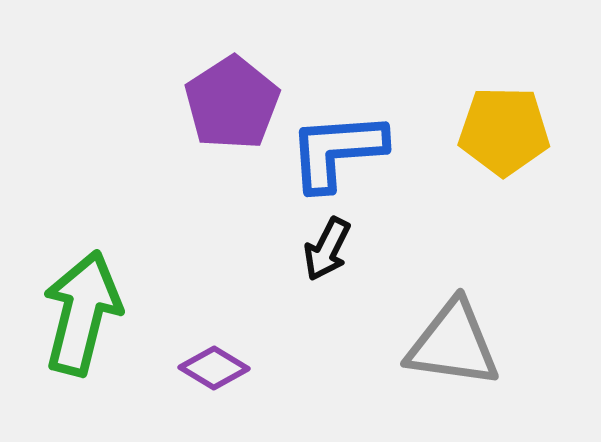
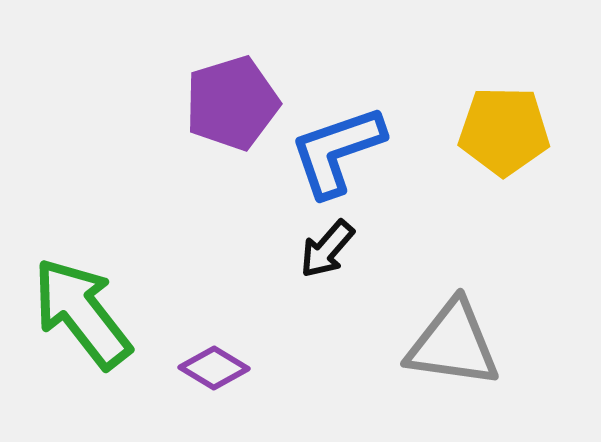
purple pentagon: rotated 16 degrees clockwise
blue L-shape: rotated 15 degrees counterclockwise
black arrow: rotated 14 degrees clockwise
green arrow: rotated 52 degrees counterclockwise
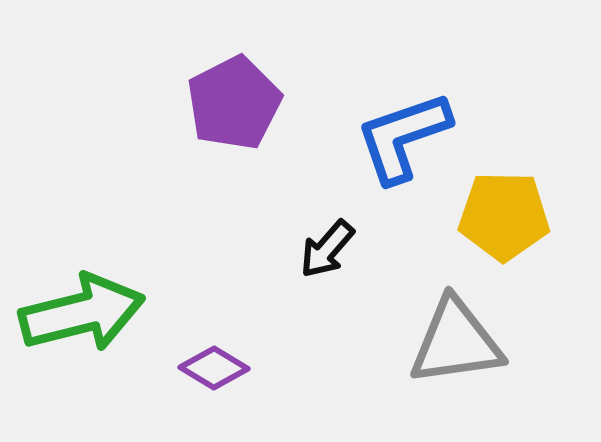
purple pentagon: moved 2 px right; rotated 10 degrees counterclockwise
yellow pentagon: moved 85 px down
blue L-shape: moved 66 px right, 14 px up
green arrow: rotated 114 degrees clockwise
gray triangle: moved 3 px right, 2 px up; rotated 16 degrees counterclockwise
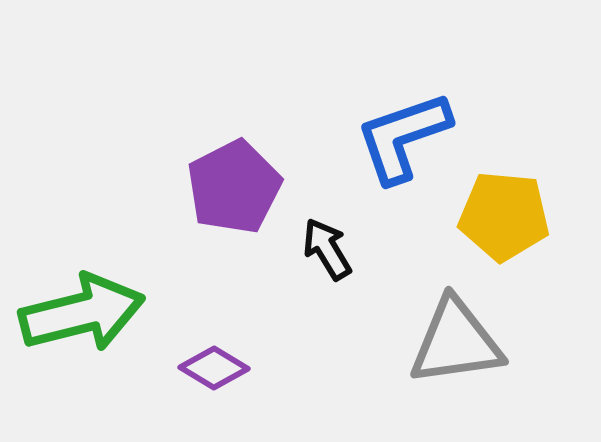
purple pentagon: moved 84 px down
yellow pentagon: rotated 4 degrees clockwise
black arrow: rotated 108 degrees clockwise
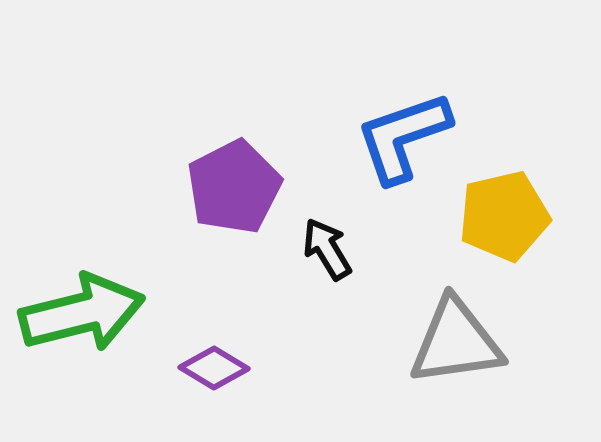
yellow pentagon: rotated 18 degrees counterclockwise
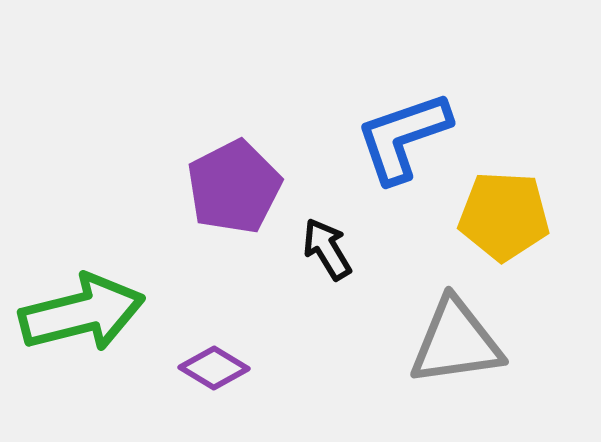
yellow pentagon: rotated 16 degrees clockwise
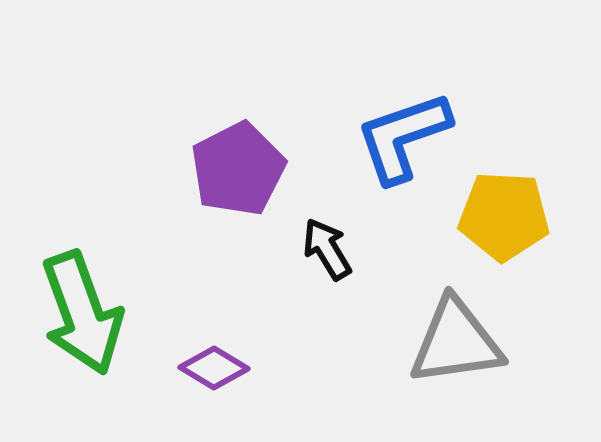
purple pentagon: moved 4 px right, 18 px up
green arrow: rotated 84 degrees clockwise
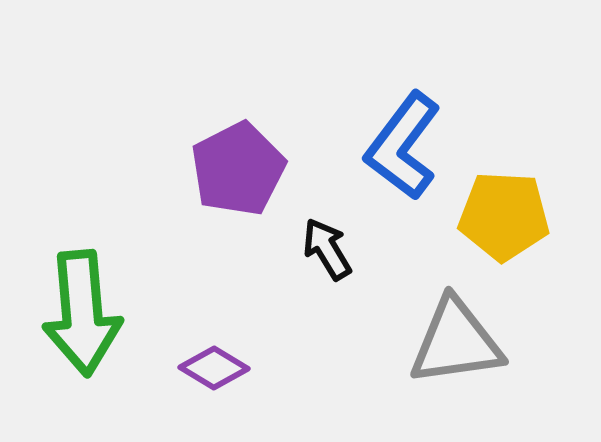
blue L-shape: moved 9 px down; rotated 34 degrees counterclockwise
green arrow: rotated 15 degrees clockwise
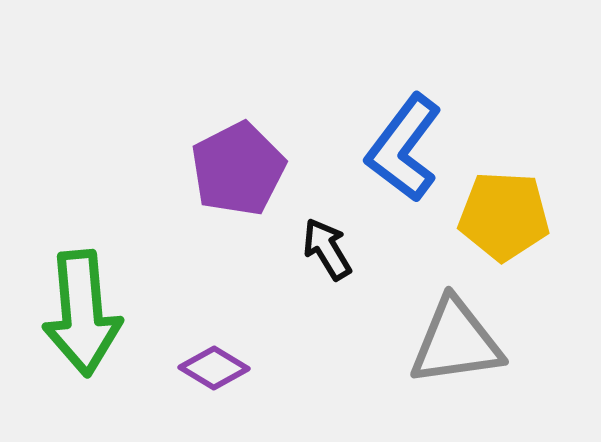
blue L-shape: moved 1 px right, 2 px down
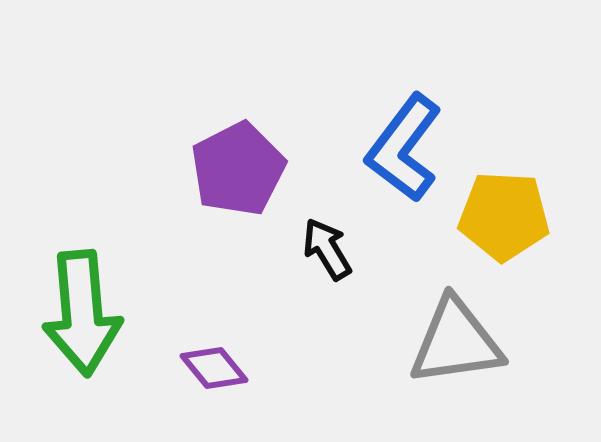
purple diamond: rotated 20 degrees clockwise
